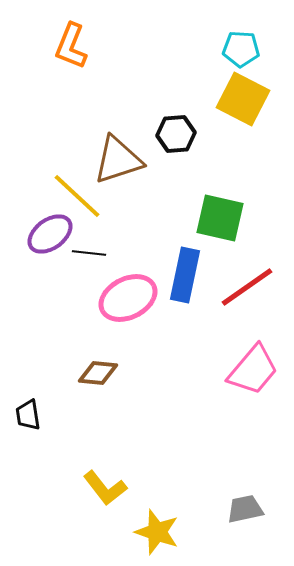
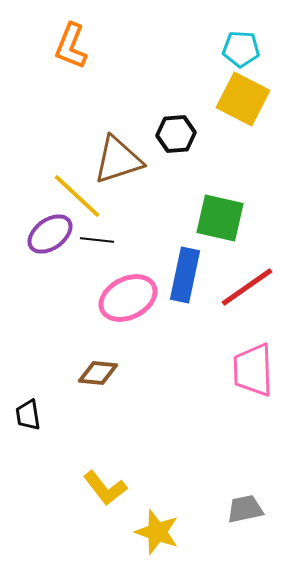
black line: moved 8 px right, 13 px up
pink trapezoid: rotated 138 degrees clockwise
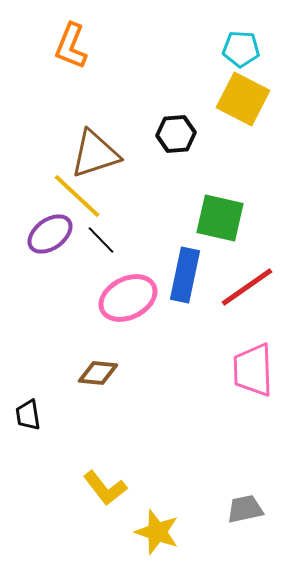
brown triangle: moved 23 px left, 6 px up
black line: moved 4 px right; rotated 40 degrees clockwise
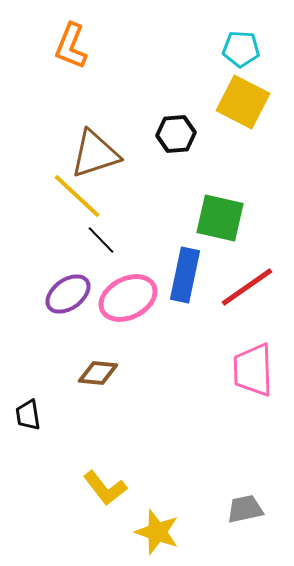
yellow square: moved 3 px down
purple ellipse: moved 18 px right, 60 px down
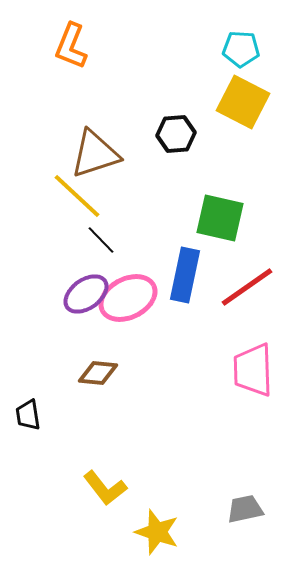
purple ellipse: moved 18 px right
